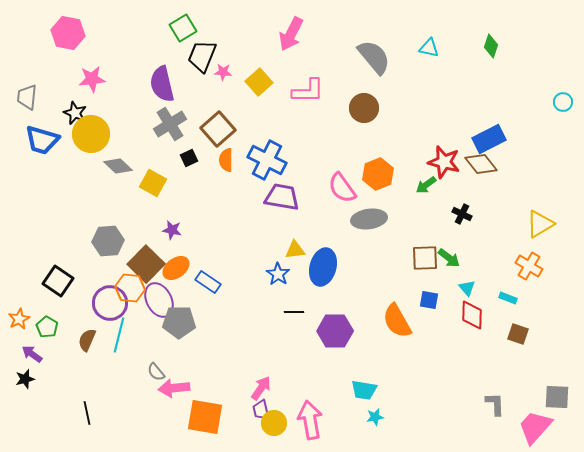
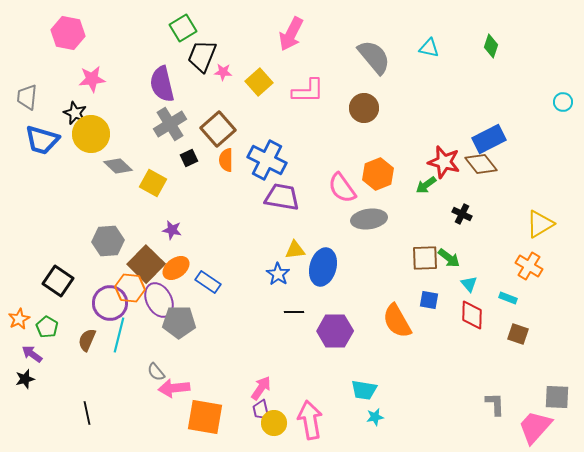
cyan triangle at (467, 288): moved 2 px right, 4 px up
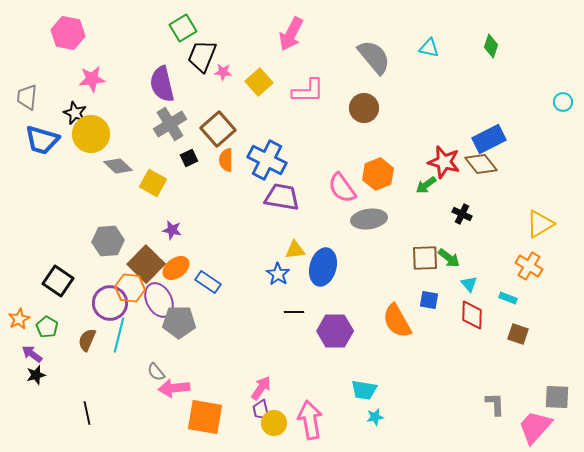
black star at (25, 379): moved 11 px right, 4 px up
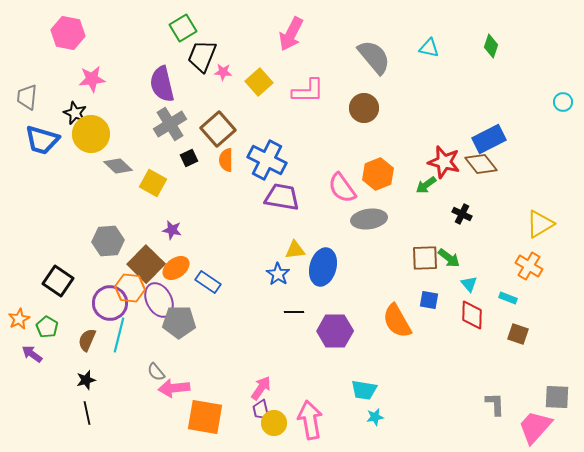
black star at (36, 375): moved 50 px right, 5 px down
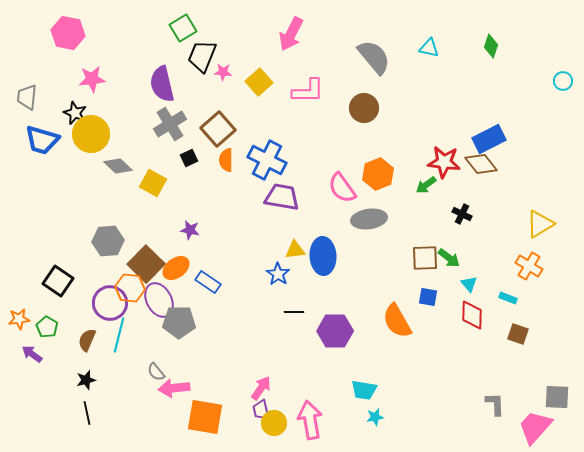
cyan circle at (563, 102): moved 21 px up
red star at (444, 162): rotated 8 degrees counterclockwise
purple star at (172, 230): moved 18 px right
blue ellipse at (323, 267): moved 11 px up; rotated 18 degrees counterclockwise
blue square at (429, 300): moved 1 px left, 3 px up
orange star at (19, 319): rotated 20 degrees clockwise
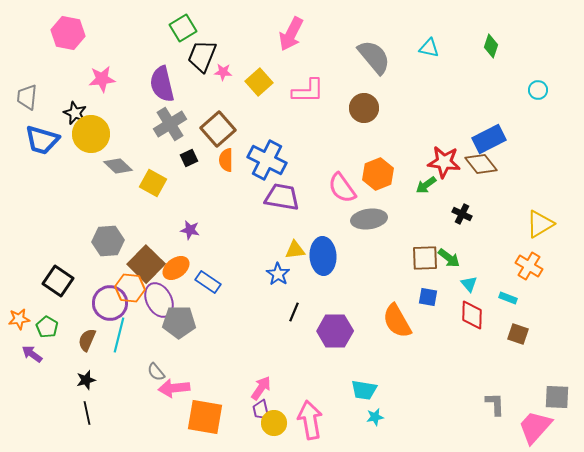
pink star at (92, 79): moved 10 px right
cyan circle at (563, 81): moved 25 px left, 9 px down
black line at (294, 312): rotated 66 degrees counterclockwise
